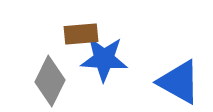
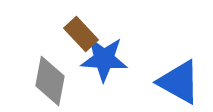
brown rectangle: rotated 52 degrees clockwise
gray diamond: rotated 15 degrees counterclockwise
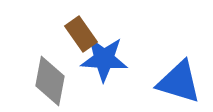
brown rectangle: rotated 8 degrees clockwise
blue triangle: rotated 12 degrees counterclockwise
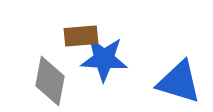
brown rectangle: moved 2 px down; rotated 60 degrees counterclockwise
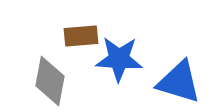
blue star: moved 15 px right
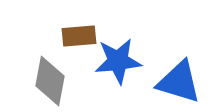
brown rectangle: moved 2 px left
blue star: moved 1 px left, 2 px down; rotated 9 degrees counterclockwise
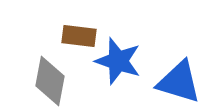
brown rectangle: rotated 12 degrees clockwise
blue star: rotated 24 degrees clockwise
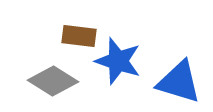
gray diamond: moved 3 px right; rotated 69 degrees counterclockwise
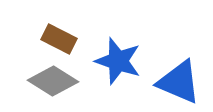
brown rectangle: moved 20 px left, 3 px down; rotated 20 degrees clockwise
blue triangle: rotated 6 degrees clockwise
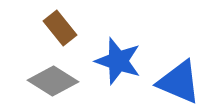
brown rectangle: moved 1 px right, 11 px up; rotated 24 degrees clockwise
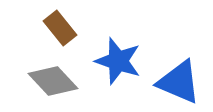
gray diamond: rotated 15 degrees clockwise
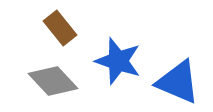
blue triangle: moved 1 px left
